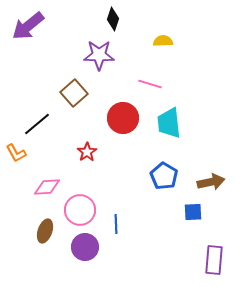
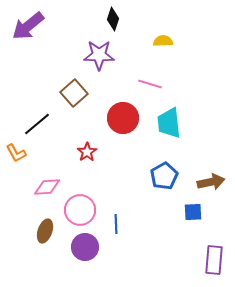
blue pentagon: rotated 12 degrees clockwise
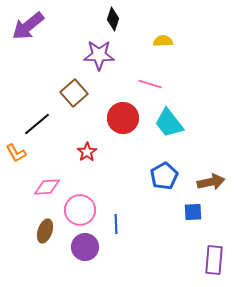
cyan trapezoid: rotated 32 degrees counterclockwise
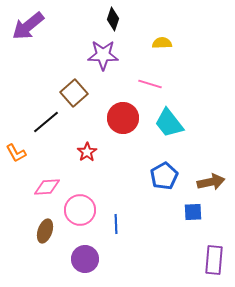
yellow semicircle: moved 1 px left, 2 px down
purple star: moved 4 px right
black line: moved 9 px right, 2 px up
purple circle: moved 12 px down
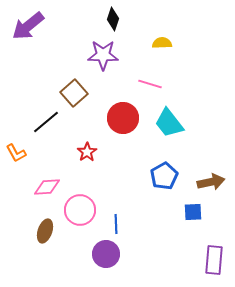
purple circle: moved 21 px right, 5 px up
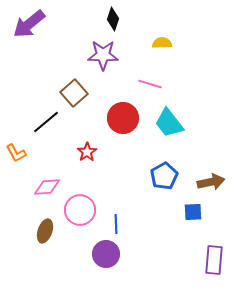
purple arrow: moved 1 px right, 2 px up
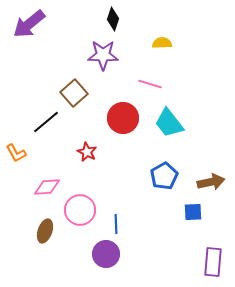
red star: rotated 12 degrees counterclockwise
purple rectangle: moved 1 px left, 2 px down
